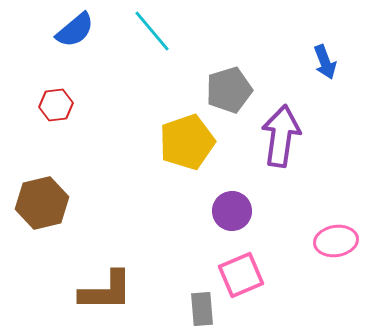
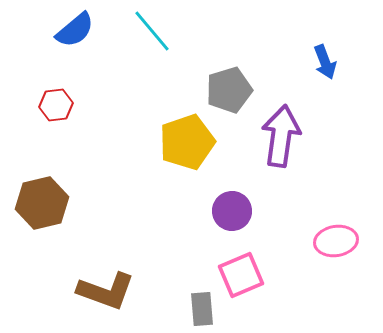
brown L-shape: rotated 20 degrees clockwise
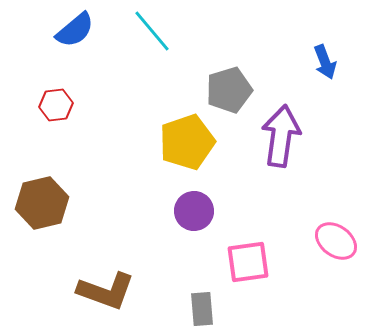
purple circle: moved 38 px left
pink ellipse: rotated 45 degrees clockwise
pink square: moved 7 px right, 13 px up; rotated 15 degrees clockwise
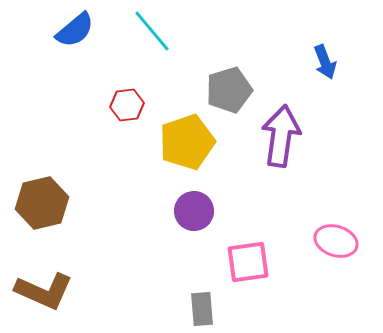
red hexagon: moved 71 px right
pink ellipse: rotated 18 degrees counterclockwise
brown L-shape: moved 62 px left; rotated 4 degrees clockwise
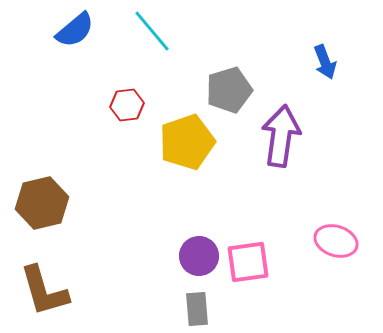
purple circle: moved 5 px right, 45 px down
brown L-shape: rotated 50 degrees clockwise
gray rectangle: moved 5 px left
